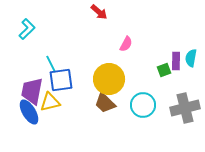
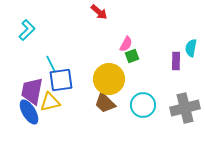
cyan L-shape: moved 1 px down
cyan semicircle: moved 10 px up
green square: moved 32 px left, 14 px up
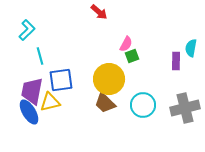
cyan line: moved 11 px left, 8 px up; rotated 12 degrees clockwise
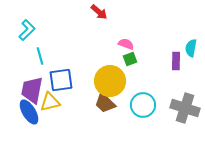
pink semicircle: rotated 98 degrees counterclockwise
green square: moved 2 px left, 3 px down
yellow circle: moved 1 px right, 2 px down
purple trapezoid: moved 1 px up
gray cross: rotated 32 degrees clockwise
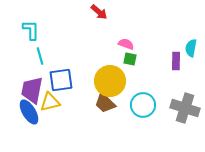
cyan L-shape: moved 4 px right; rotated 45 degrees counterclockwise
green square: rotated 32 degrees clockwise
